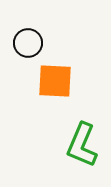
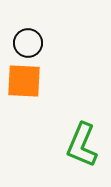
orange square: moved 31 px left
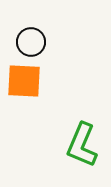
black circle: moved 3 px right, 1 px up
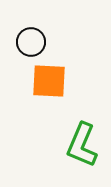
orange square: moved 25 px right
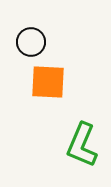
orange square: moved 1 px left, 1 px down
